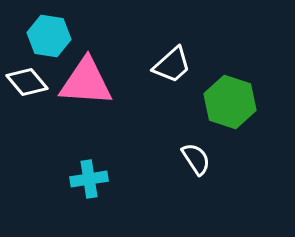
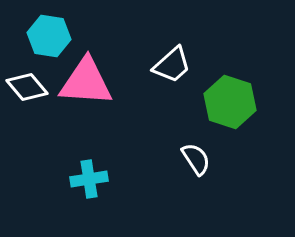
white diamond: moved 5 px down
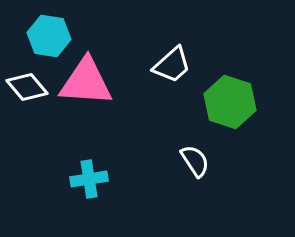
white semicircle: moved 1 px left, 2 px down
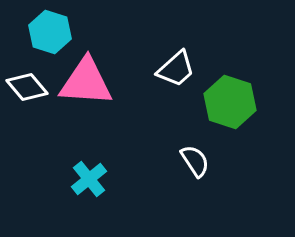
cyan hexagon: moved 1 px right, 4 px up; rotated 9 degrees clockwise
white trapezoid: moved 4 px right, 4 px down
cyan cross: rotated 30 degrees counterclockwise
